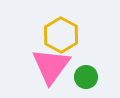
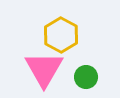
pink triangle: moved 7 px left, 3 px down; rotated 6 degrees counterclockwise
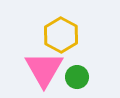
green circle: moved 9 px left
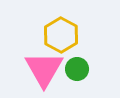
green circle: moved 8 px up
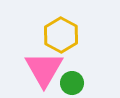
green circle: moved 5 px left, 14 px down
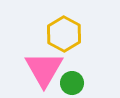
yellow hexagon: moved 3 px right, 1 px up
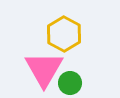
green circle: moved 2 px left
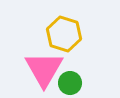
yellow hexagon: rotated 12 degrees counterclockwise
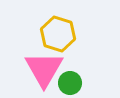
yellow hexagon: moved 6 px left
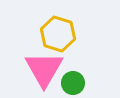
green circle: moved 3 px right
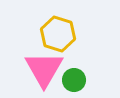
green circle: moved 1 px right, 3 px up
